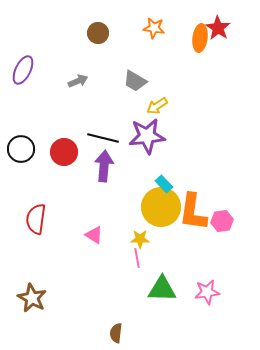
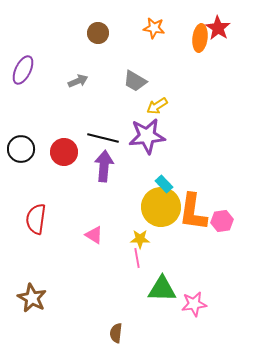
pink star: moved 13 px left, 12 px down
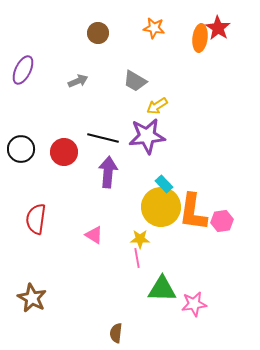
purple arrow: moved 4 px right, 6 px down
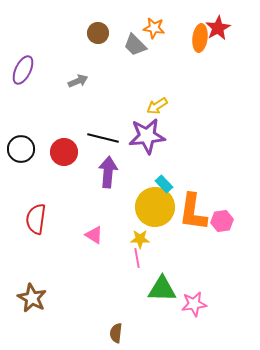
red star: rotated 10 degrees clockwise
gray trapezoid: moved 36 px up; rotated 15 degrees clockwise
yellow circle: moved 6 px left
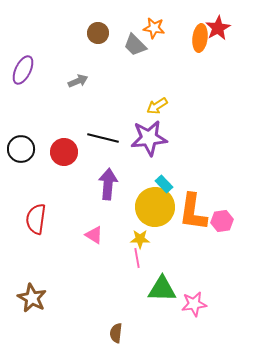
purple star: moved 2 px right, 2 px down
purple arrow: moved 12 px down
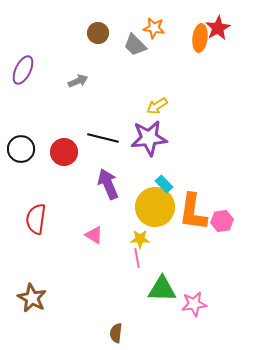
purple arrow: rotated 28 degrees counterclockwise
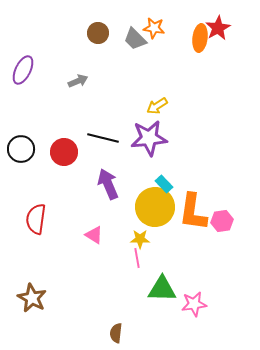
gray trapezoid: moved 6 px up
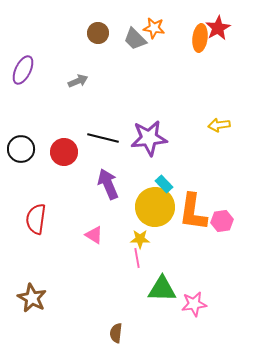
yellow arrow: moved 62 px right, 19 px down; rotated 25 degrees clockwise
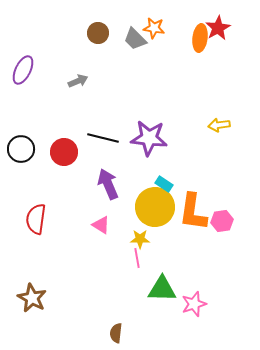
purple star: rotated 12 degrees clockwise
cyan rectangle: rotated 12 degrees counterclockwise
pink triangle: moved 7 px right, 10 px up
pink star: rotated 10 degrees counterclockwise
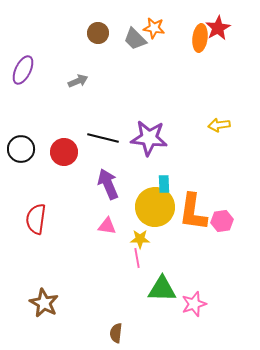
cyan rectangle: rotated 54 degrees clockwise
pink triangle: moved 6 px right, 1 px down; rotated 24 degrees counterclockwise
brown star: moved 12 px right, 5 px down
